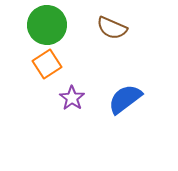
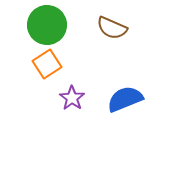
blue semicircle: rotated 15 degrees clockwise
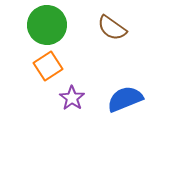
brown semicircle: rotated 12 degrees clockwise
orange square: moved 1 px right, 2 px down
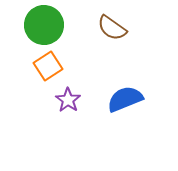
green circle: moved 3 px left
purple star: moved 4 px left, 2 px down
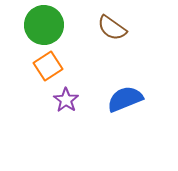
purple star: moved 2 px left
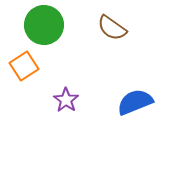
orange square: moved 24 px left
blue semicircle: moved 10 px right, 3 px down
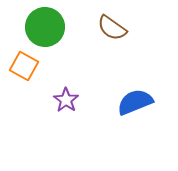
green circle: moved 1 px right, 2 px down
orange square: rotated 28 degrees counterclockwise
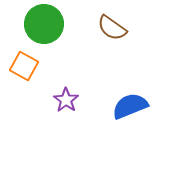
green circle: moved 1 px left, 3 px up
blue semicircle: moved 5 px left, 4 px down
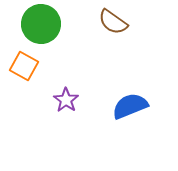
green circle: moved 3 px left
brown semicircle: moved 1 px right, 6 px up
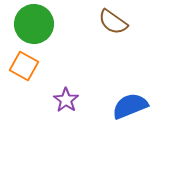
green circle: moved 7 px left
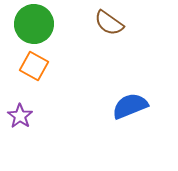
brown semicircle: moved 4 px left, 1 px down
orange square: moved 10 px right
purple star: moved 46 px left, 16 px down
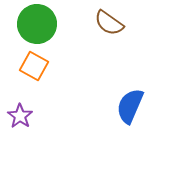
green circle: moved 3 px right
blue semicircle: rotated 45 degrees counterclockwise
